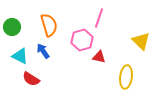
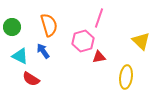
pink hexagon: moved 1 px right, 1 px down
red triangle: rotated 24 degrees counterclockwise
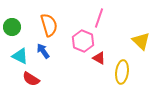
pink hexagon: rotated 20 degrees counterclockwise
red triangle: moved 1 px down; rotated 40 degrees clockwise
yellow ellipse: moved 4 px left, 5 px up
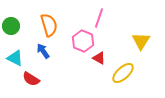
green circle: moved 1 px left, 1 px up
yellow triangle: rotated 18 degrees clockwise
cyan triangle: moved 5 px left, 2 px down
yellow ellipse: moved 1 px right, 1 px down; rotated 40 degrees clockwise
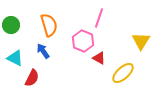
green circle: moved 1 px up
red semicircle: moved 1 px right, 1 px up; rotated 96 degrees counterclockwise
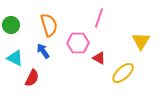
pink hexagon: moved 5 px left, 2 px down; rotated 25 degrees counterclockwise
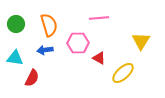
pink line: rotated 66 degrees clockwise
green circle: moved 5 px right, 1 px up
blue arrow: moved 2 px right, 1 px up; rotated 63 degrees counterclockwise
cyan triangle: rotated 18 degrees counterclockwise
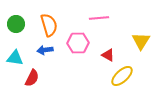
red triangle: moved 9 px right, 3 px up
yellow ellipse: moved 1 px left, 3 px down
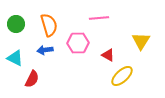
cyan triangle: rotated 18 degrees clockwise
red semicircle: moved 1 px down
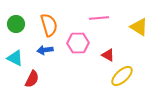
yellow triangle: moved 2 px left, 14 px up; rotated 30 degrees counterclockwise
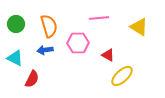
orange semicircle: moved 1 px down
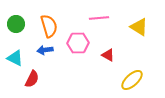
yellow ellipse: moved 10 px right, 4 px down
